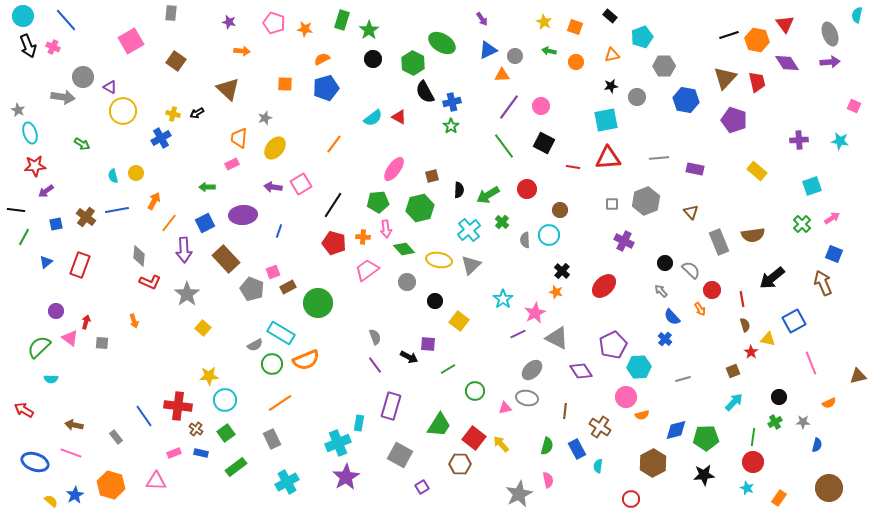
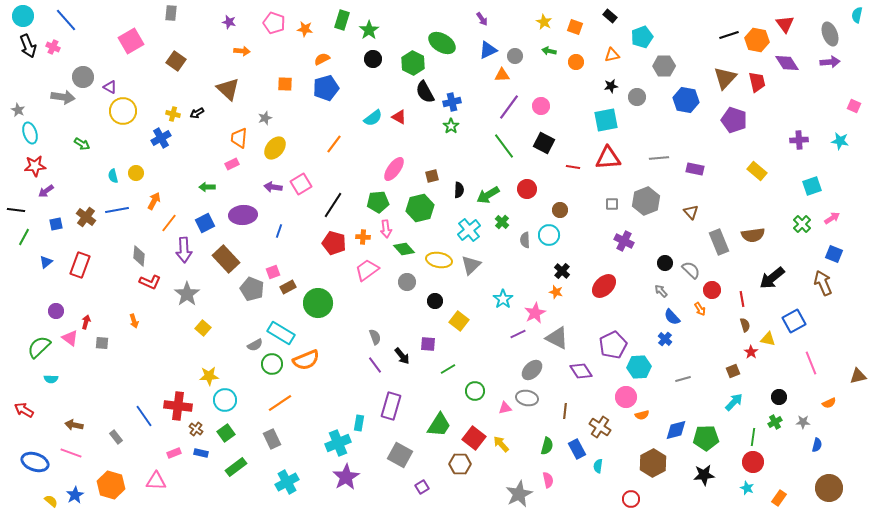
black arrow at (409, 357): moved 7 px left, 1 px up; rotated 24 degrees clockwise
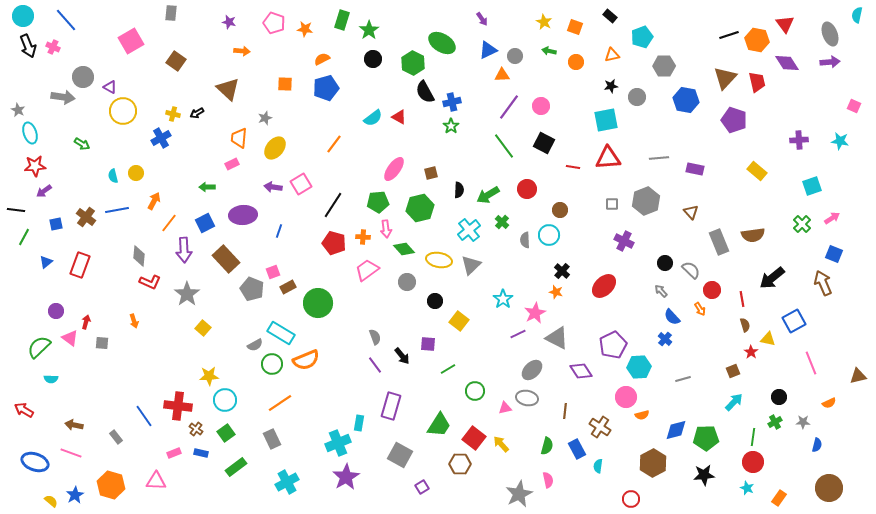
brown square at (432, 176): moved 1 px left, 3 px up
purple arrow at (46, 191): moved 2 px left
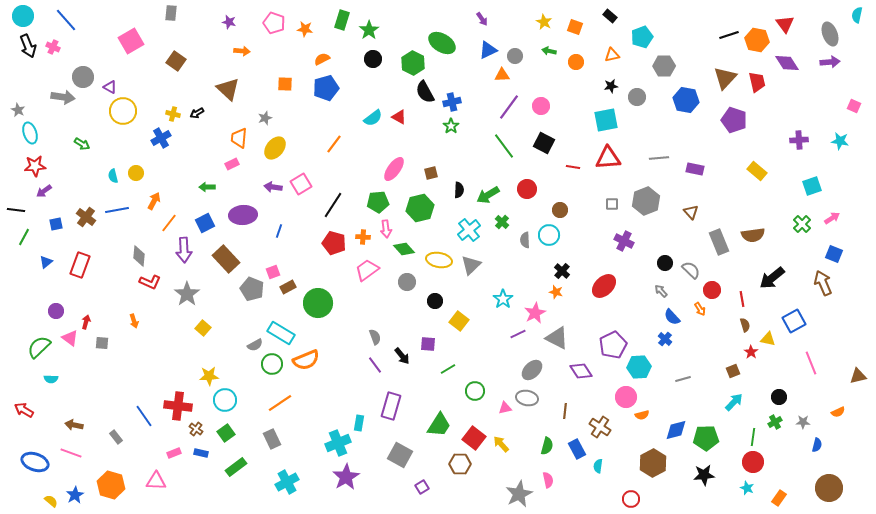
orange semicircle at (829, 403): moved 9 px right, 9 px down
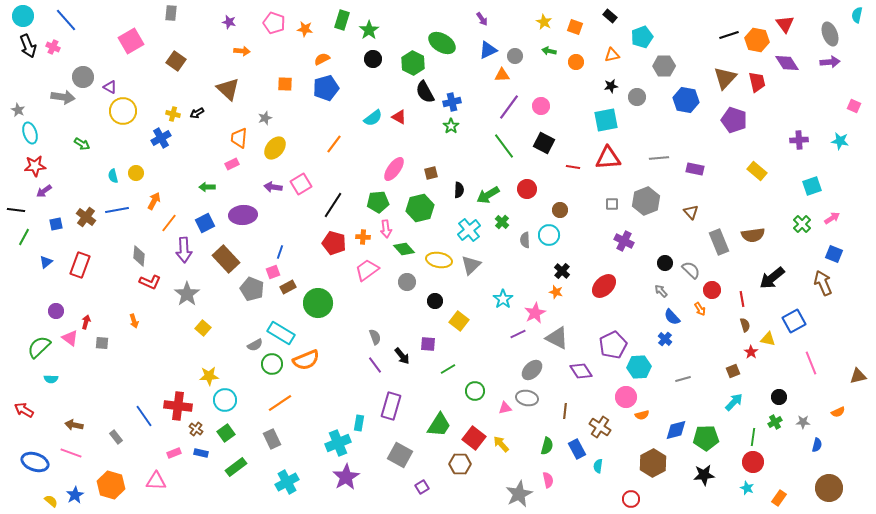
blue line at (279, 231): moved 1 px right, 21 px down
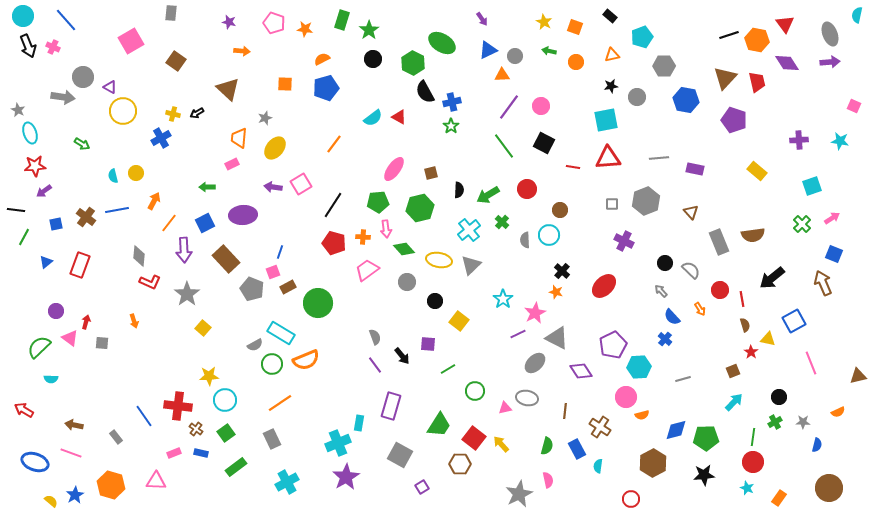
red circle at (712, 290): moved 8 px right
gray ellipse at (532, 370): moved 3 px right, 7 px up
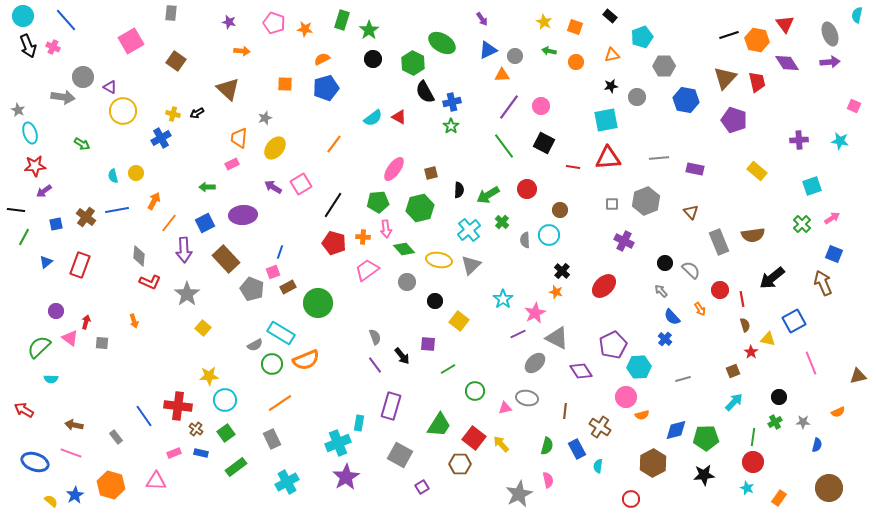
purple arrow at (273, 187): rotated 24 degrees clockwise
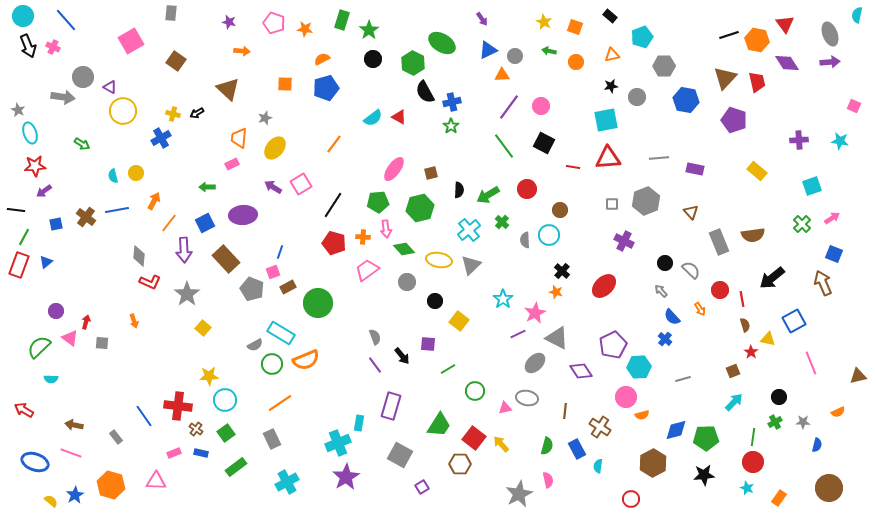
red rectangle at (80, 265): moved 61 px left
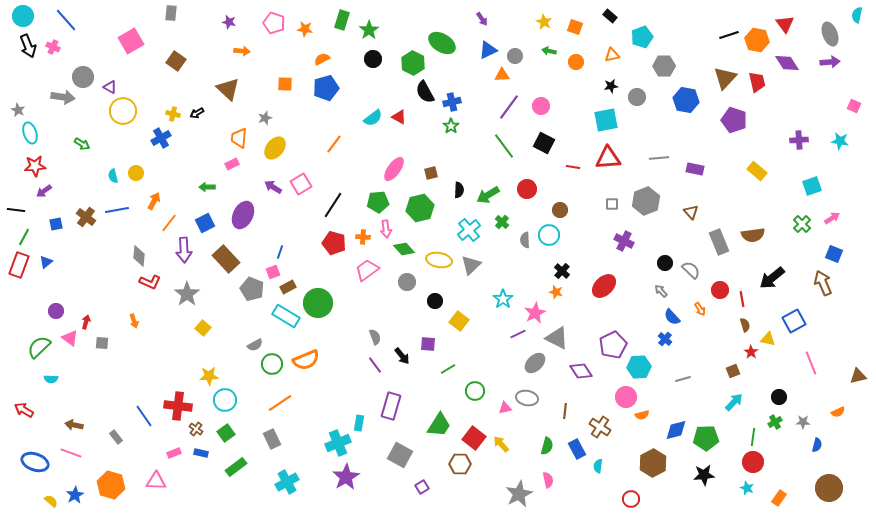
purple ellipse at (243, 215): rotated 60 degrees counterclockwise
cyan rectangle at (281, 333): moved 5 px right, 17 px up
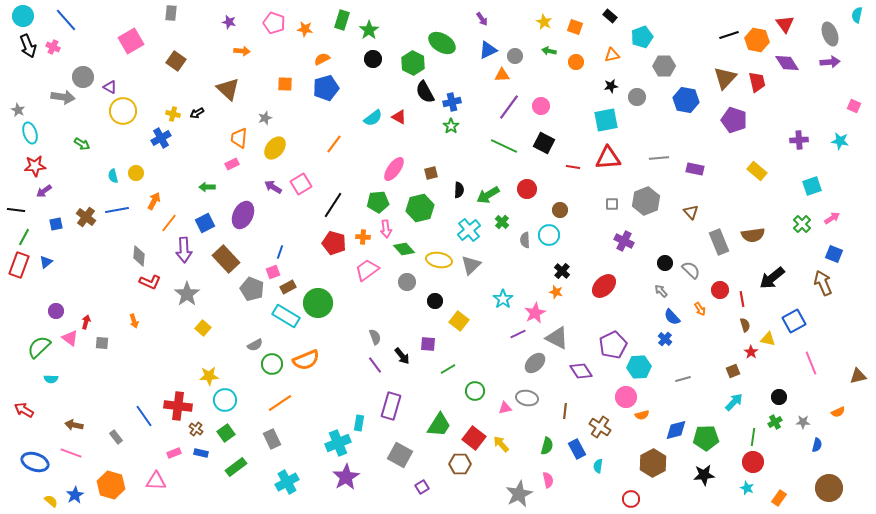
green line at (504, 146): rotated 28 degrees counterclockwise
